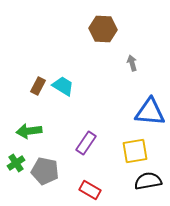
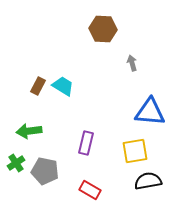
purple rectangle: rotated 20 degrees counterclockwise
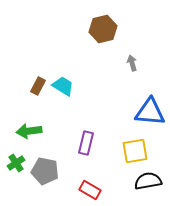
brown hexagon: rotated 16 degrees counterclockwise
